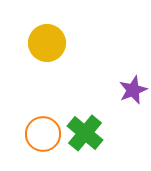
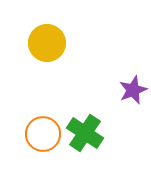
green cross: rotated 6 degrees counterclockwise
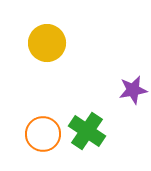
purple star: rotated 12 degrees clockwise
green cross: moved 2 px right, 2 px up
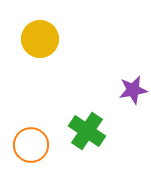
yellow circle: moved 7 px left, 4 px up
orange circle: moved 12 px left, 11 px down
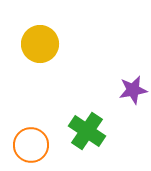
yellow circle: moved 5 px down
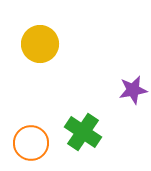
green cross: moved 4 px left, 1 px down
orange circle: moved 2 px up
